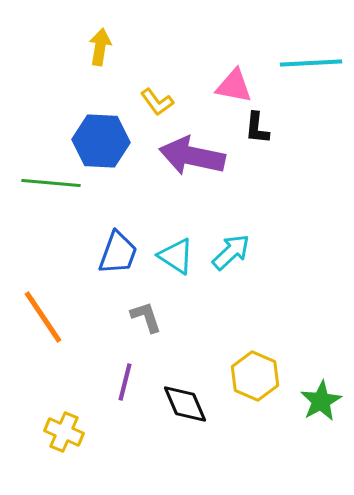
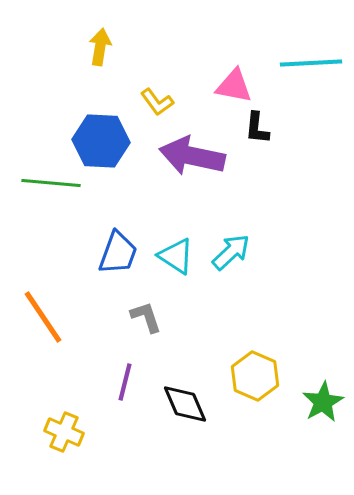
green star: moved 2 px right, 1 px down
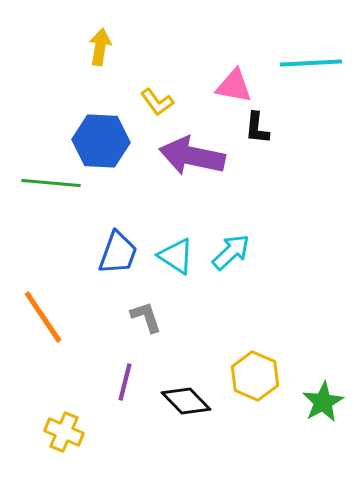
black diamond: moved 1 px right, 3 px up; rotated 21 degrees counterclockwise
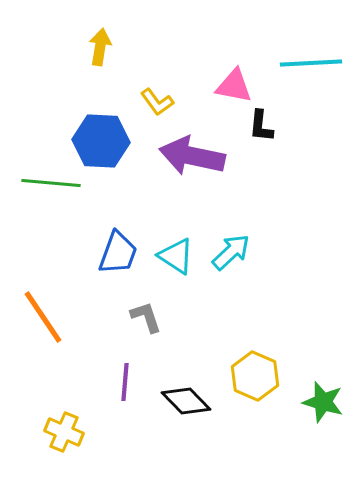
black L-shape: moved 4 px right, 2 px up
purple line: rotated 9 degrees counterclockwise
green star: rotated 27 degrees counterclockwise
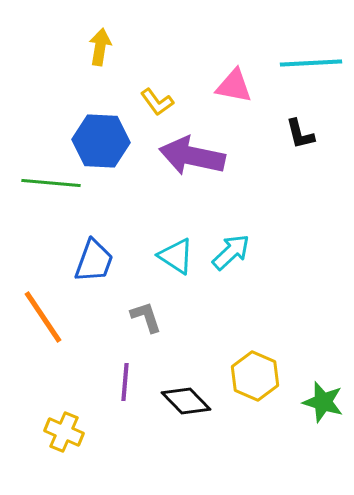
black L-shape: moved 39 px right, 8 px down; rotated 20 degrees counterclockwise
blue trapezoid: moved 24 px left, 8 px down
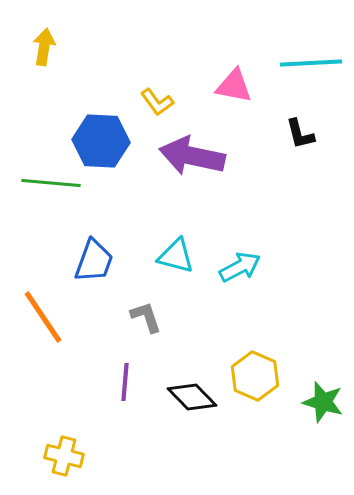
yellow arrow: moved 56 px left
cyan arrow: moved 9 px right, 15 px down; rotated 15 degrees clockwise
cyan triangle: rotated 18 degrees counterclockwise
black diamond: moved 6 px right, 4 px up
yellow cross: moved 24 px down; rotated 9 degrees counterclockwise
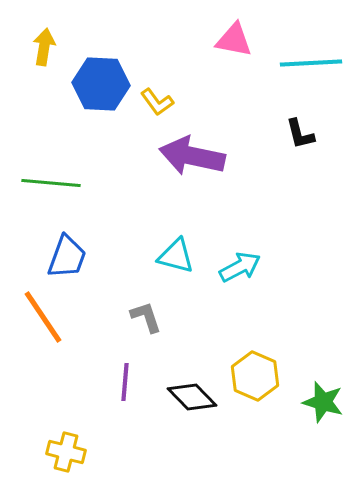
pink triangle: moved 46 px up
blue hexagon: moved 57 px up
blue trapezoid: moved 27 px left, 4 px up
yellow cross: moved 2 px right, 4 px up
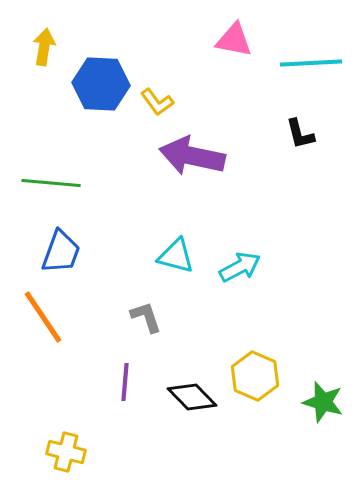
blue trapezoid: moved 6 px left, 5 px up
